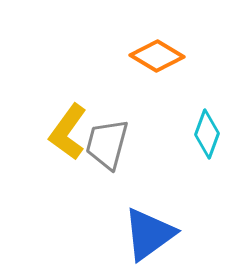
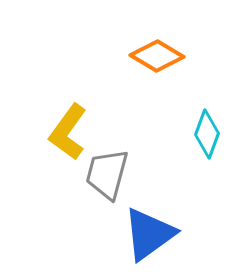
gray trapezoid: moved 30 px down
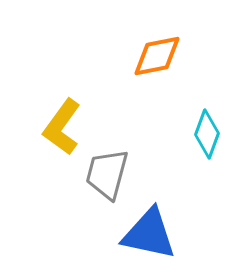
orange diamond: rotated 42 degrees counterclockwise
yellow L-shape: moved 6 px left, 5 px up
blue triangle: rotated 48 degrees clockwise
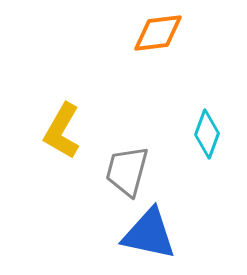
orange diamond: moved 1 px right, 23 px up; rotated 4 degrees clockwise
yellow L-shape: moved 4 px down; rotated 6 degrees counterclockwise
gray trapezoid: moved 20 px right, 3 px up
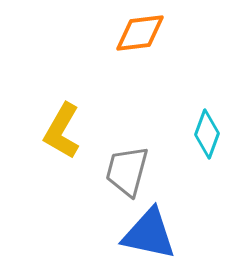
orange diamond: moved 18 px left
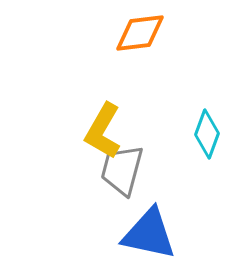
yellow L-shape: moved 41 px right
gray trapezoid: moved 5 px left, 1 px up
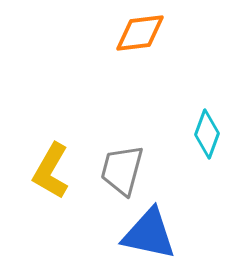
yellow L-shape: moved 52 px left, 40 px down
